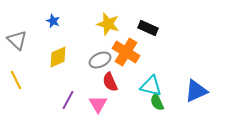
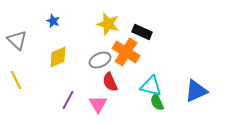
black rectangle: moved 6 px left, 4 px down
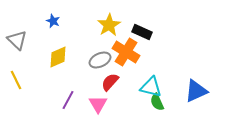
yellow star: moved 1 px right, 1 px down; rotated 25 degrees clockwise
red semicircle: rotated 66 degrees clockwise
cyan triangle: moved 1 px down
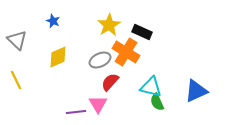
purple line: moved 8 px right, 12 px down; rotated 54 degrees clockwise
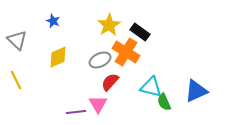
black rectangle: moved 2 px left; rotated 12 degrees clockwise
green semicircle: moved 7 px right
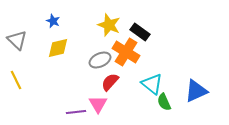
yellow star: rotated 20 degrees counterclockwise
yellow diamond: moved 9 px up; rotated 10 degrees clockwise
cyan triangle: moved 1 px right, 3 px up; rotated 25 degrees clockwise
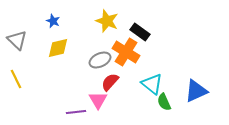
yellow star: moved 2 px left, 4 px up
yellow line: moved 1 px up
pink triangle: moved 4 px up
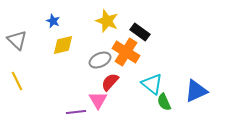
yellow diamond: moved 5 px right, 3 px up
yellow line: moved 1 px right, 2 px down
